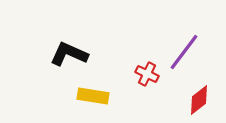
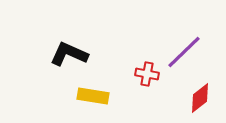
purple line: rotated 9 degrees clockwise
red cross: rotated 15 degrees counterclockwise
red diamond: moved 1 px right, 2 px up
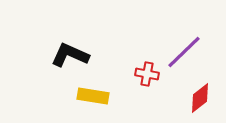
black L-shape: moved 1 px right, 1 px down
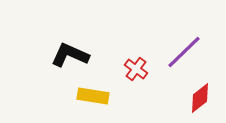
red cross: moved 11 px left, 5 px up; rotated 25 degrees clockwise
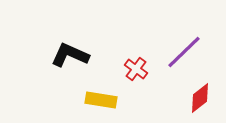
yellow rectangle: moved 8 px right, 4 px down
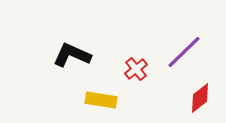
black L-shape: moved 2 px right
red cross: rotated 15 degrees clockwise
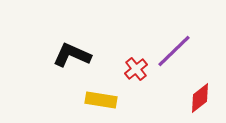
purple line: moved 10 px left, 1 px up
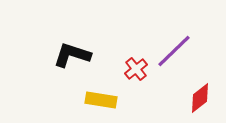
black L-shape: rotated 6 degrees counterclockwise
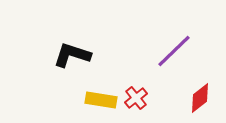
red cross: moved 29 px down
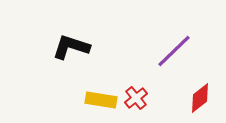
black L-shape: moved 1 px left, 8 px up
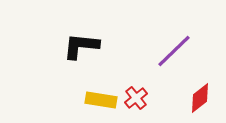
black L-shape: moved 10 px right, 1 px up; rotated 12 degrees counterclockwise
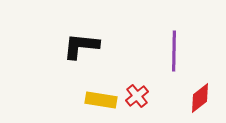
purple line: rotated 45 degrees counterclockwise
red cross: moved 1 px right, 2 px up
